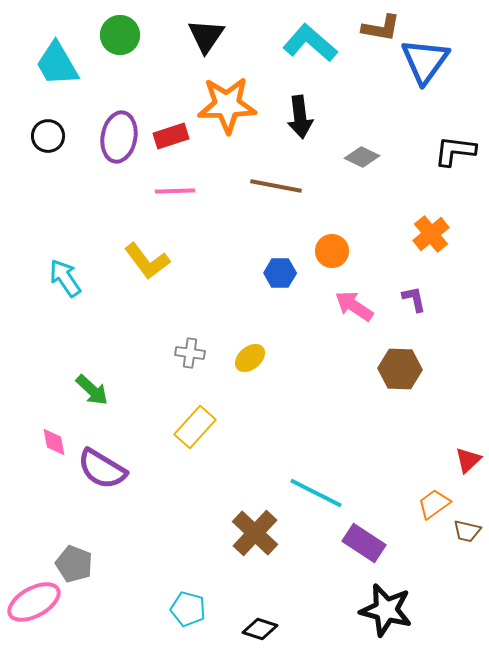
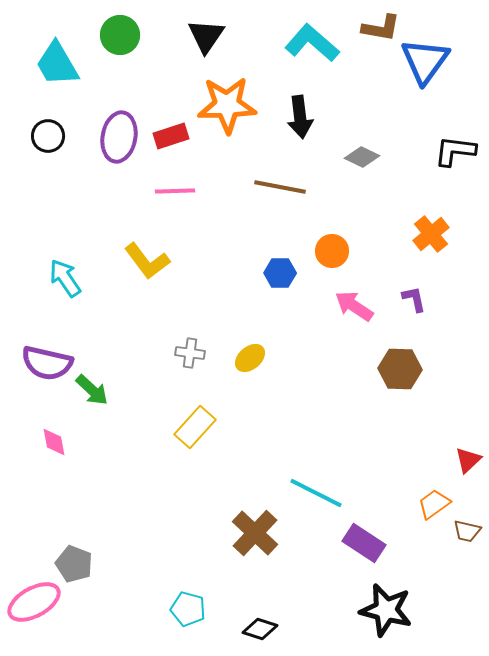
cyan L-shape: moved 2 px right
brown line: moved 4 px right, 1 px down
purple semicircle: moved 55 px left, 106 px up; rotated 18 degrees counterclockwise
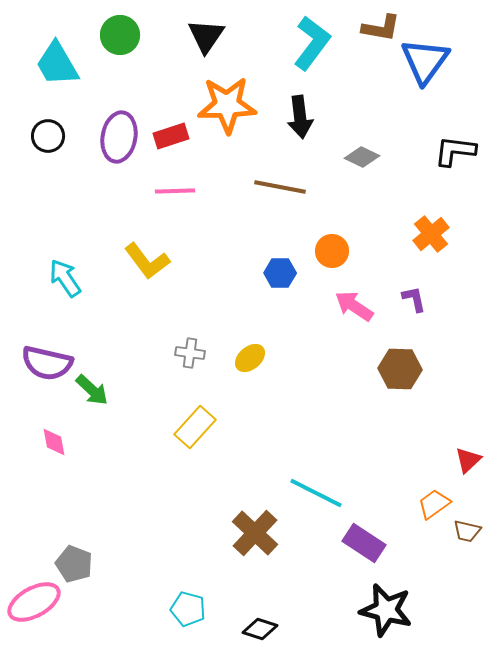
cyan L-shape: rotated 86 degrees clockwise
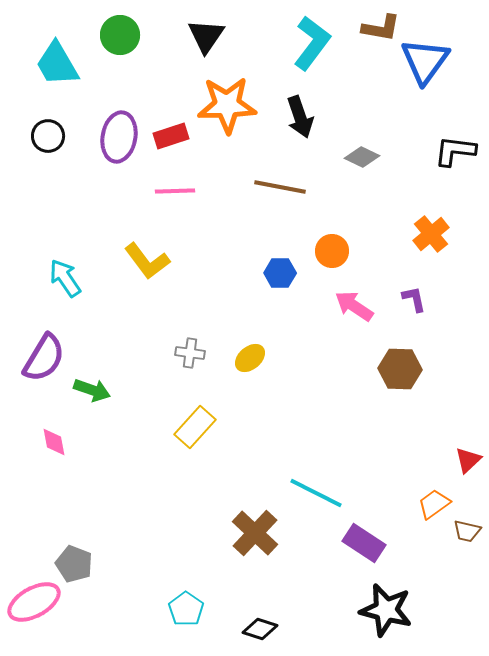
black arrow: rotated 12 degrees counterclockwise
purple semicircle: moved 3 px left, 5 px up; rotated 72 degrees counterclockwise
green arrow: rotated 24 degrees counterclockwise
cyan pentagon: moved 2 px left; rotated 20 degrees clockwise
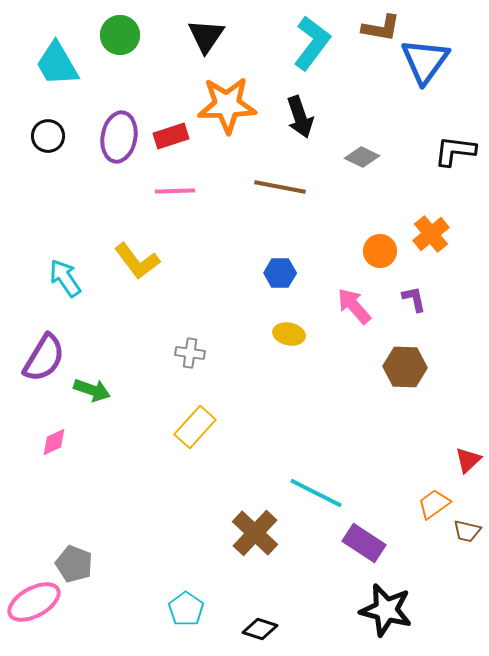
orange circle: moved 48 px right
yellow L-shape: moved 10 px left
pink arrow: rotated 15 degrees clockwise
yellow ellipse: moved 39 px right, 24 px up; rotated 52 degrees clockwise
brown hexagon: moved 5 px right, 2 px up
pink diamond: rotated 76 degrees clockwise
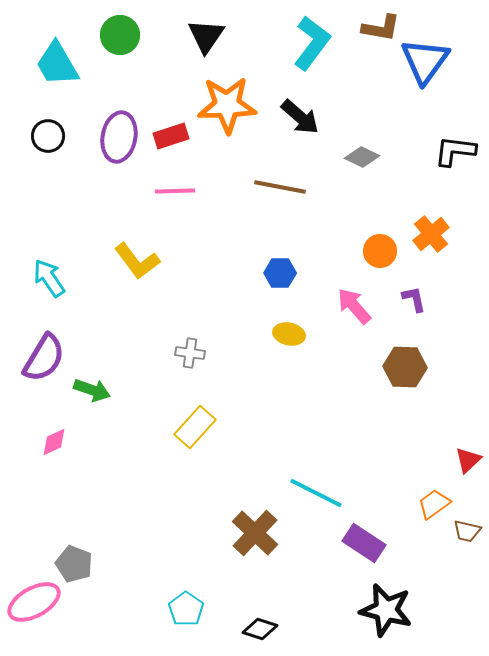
black arrow: rotated 30 degrees counterclockwise
cyan arrow: moved 16 px left
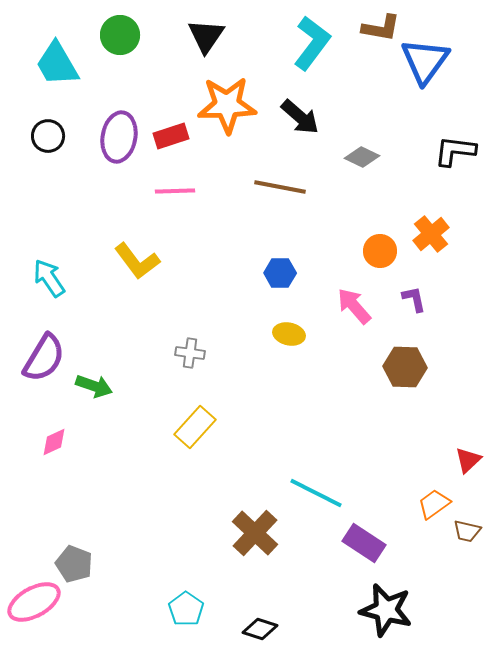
green arrow: moved 2 px right, 4 px up
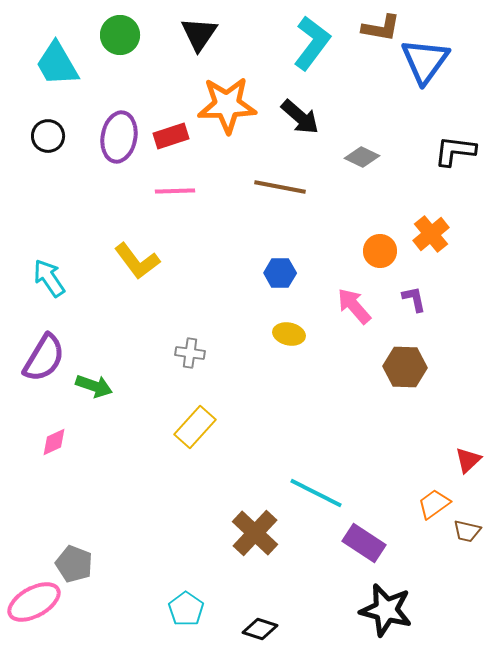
black triangle: moved 7 px left, 2 px up
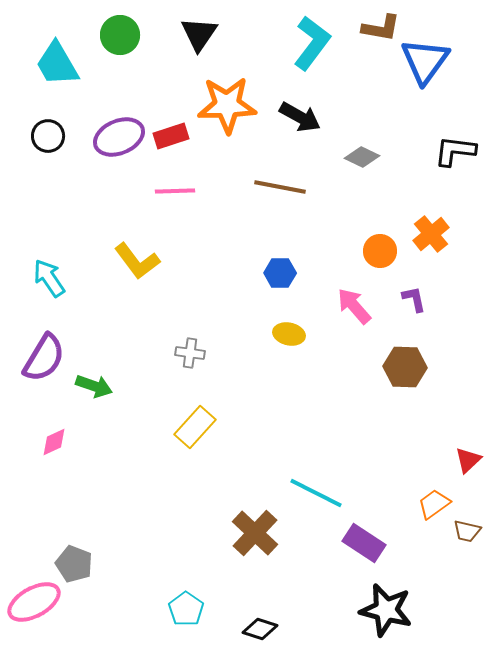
black arrow: rotated 12 degrees counterclockwise
purple ellipse: rotated 57 degrees clockwise
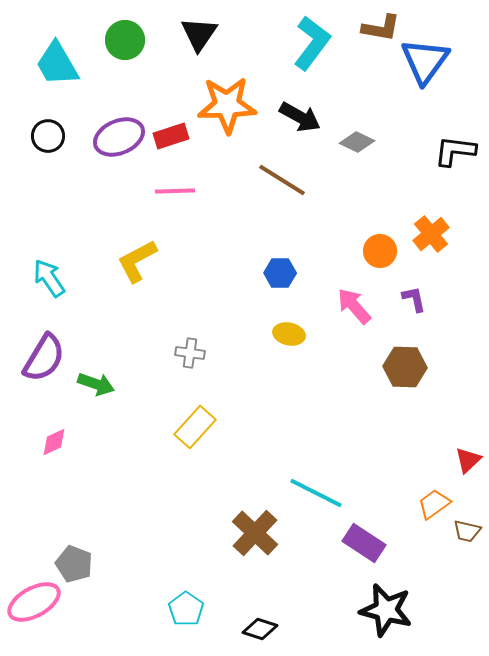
green circle: moved 5 px right, 5 px down
gray diamond: moved 5 px left, 15 px up
brown line: moved 2 px right, 7 px up; rotated 21 degrees clockwise
yellow L-shape: rotated 99 degrees clockwise
green arrow: moved 2 px right, 2 px up
